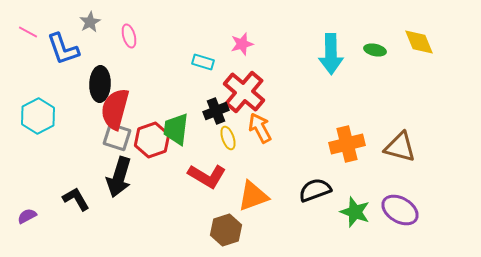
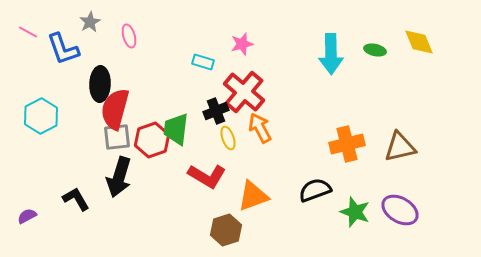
cyan hexagon: moved 3 px right
gray square: rotated 24 degrees counterclockwise
brown triangle: rotated 28 degrees counterclockwise
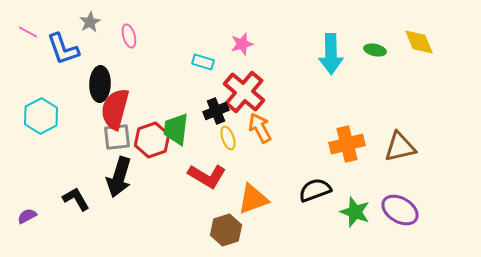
orange triangle: moved 3 px down
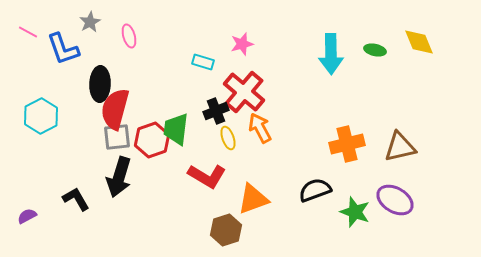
purple ellipse: moved 5 px left, 10 px up
